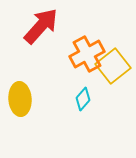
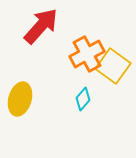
yellow square: rotated 16 degrees counterclockwise
yellow ellipse: rotated 20 degrees clockwise
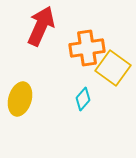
red arrow: rotated 18 degrees counterclockwise
orange cross: moved 6 px up; rotated 20 degrees clockwise
yellow square: moved 2 px down
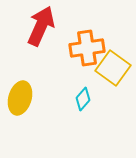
yellow ellipse: moved 1 px up
